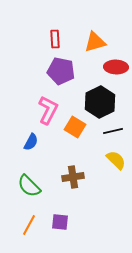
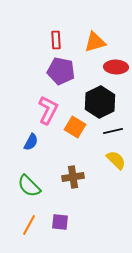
red rectangle: moved 1 px right, 1 px down
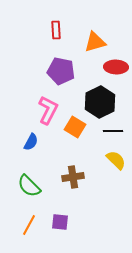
red rectangle: moved 10 px up
black line: rotated 12 degrees clockwise
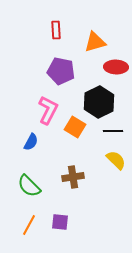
black hexagon: moved 1 px left
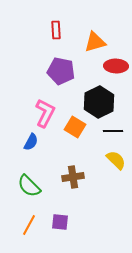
red ellipse: moved 1 px up
pink L-shape: moved 3 px left, 3 px down
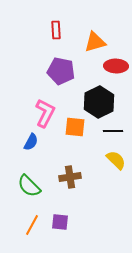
orange square: rotated 25 degrees counterclockwise
brown cross: moved 3 px left
orange line: moved 3 px right
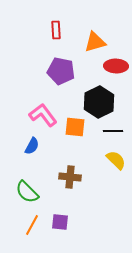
pink L-shape: moved 2 px left, 2 px down; rotated 64 degrees counterclockwise
blue semicircle: moved 1 px right, 4 px down
brown cross: rotated 15 degrees clockwise
green semicircle: moved 2 px left, 6 px down
